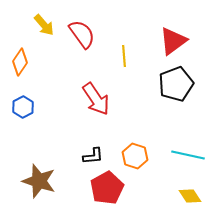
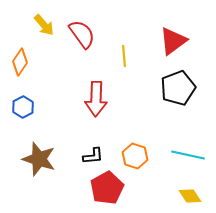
black pentagon: moved 2 px right, 4 px down
red arrow: rotated 36 degrees clockwise
brown star: moved 22 px up
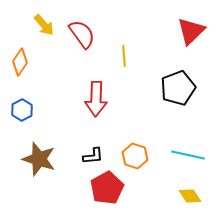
red triangle: moved 18 px right, 10 px up; rotated 8 degrees counterclockwise
blue hexagon: moved 1 px left, 3 px down
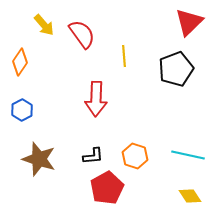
red triangle: moved 2 px left, 9 px up
black pentagon: moved 2 px left, 19 px up
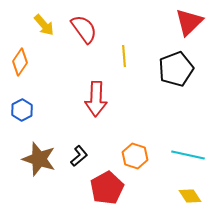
red semicircle: moved 2 px right, 5 px up
black L-shape: moved 14 px left; rotated 35 degrees counterclockwise
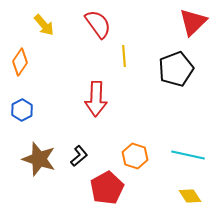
red triangle: moved 4 px right
red semicircle: moved 14 px right, 5 px up
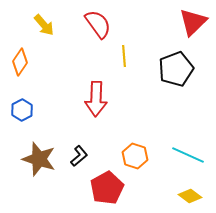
cyan line: rotated 12 degrees clockwise
yellow diamond: rotated 20 degrees counterclockwise
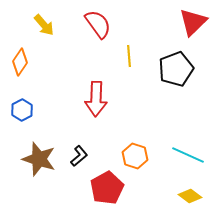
yellow line: moved 5 px right
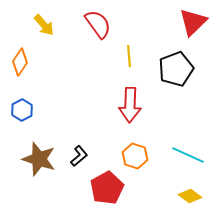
red arrow: moved 34 px right, 6 px down
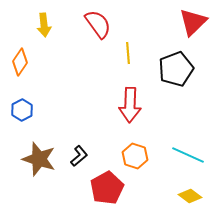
yellow arrow: rotated 35 degrees clockwise
yellow line: moved 1 px left, 3 px up
